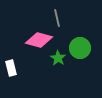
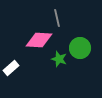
pink diamond: rotated 12 degrees counterclockwise
green star: moved 1 px right, 1 px down; rotated 14 degrees counterclockwise
white rectangle: rotated 63 degrees clockwise
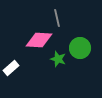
green star: moved 1 px left
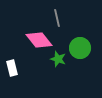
pink diamond: rotated 48 degrees clockwise
white rectangle: moved 1 px right; rotated 63 degrees counterclockwise
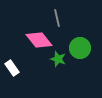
white rectangle: rotated 21 degrees counterclockwise
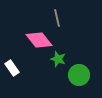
green circle: moved 1 px left, 27 px down
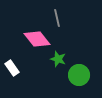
pink diamond: moved 2 px left, 1 px up
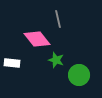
gray line: moved 1 px right, 1 px down
green star: moved 2 px left, 1 px down
white rectangle: moved 5 px up; rotated 49 degrees counterclockwise
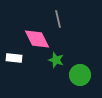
pink diamond: rotated 12 degrees clockwise
white rectangle: moved 2 px right, 5 px up
green circle: moved 1 px right
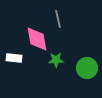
pink diamond: rotated 16 degrees clockwise
green star: rotated 21 degrees counterclockwise
green circle: moved 7 px right, 7 px up
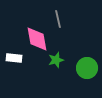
green star: rotated 14 degrees counterclockwise
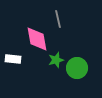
white rectangle: moved 1 px left, 1 px down
green circle: moved 10 px left
